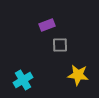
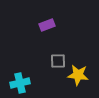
gray square: moved 2 px left, 16 px down
cyan cross: moved 3 px left, 3 px down; rotated 18 degrees clockwise
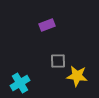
yellow star: moved 1 px left, 1 px down
cyan cross: rotated 18 degrees counterclockwise
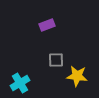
gray square: moved 2 px left, 1 px up
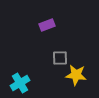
gray square: moved 4 px right, 2 px up
yellow star: moved 1 px left, 1 px up
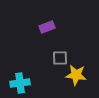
purple rectangle: moved 2 px down
cyan cross: rotated 24 degrees clockwise
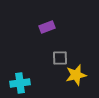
yellow star: rotated 20 degrees counterclockwise
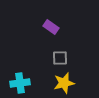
purple rectangle: moved 4 px right; rotated 56 degrees clockwise
yellow star: moved 12 px left, 8 px down
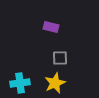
purple rectangle: rotated 21 degrees counterclockwise
yellow star: moved 9 px left; rotated 10 degrees counterclockwise
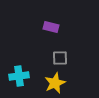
cyan cross: moved 1 px left, 7 px up
